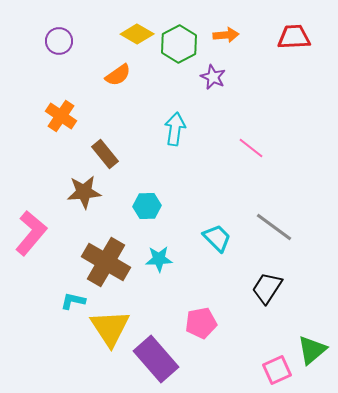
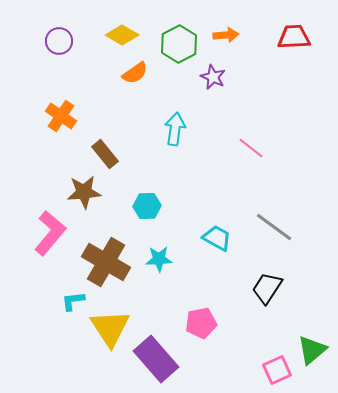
yellow diamond: moved 15 px left, 1 px down
orange semicircle: moved 17 px right, 2 px up
pink L-shape: moved 19 px right
cyan trapezoid: rotated 16 degrees counterclockwise
cyan L-shape: rotated 20 degrees counterclockwise
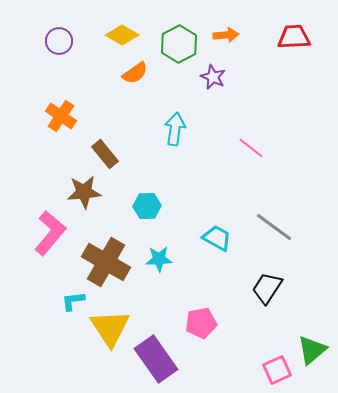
purple rectangle: rotated 6 degrees clockwise
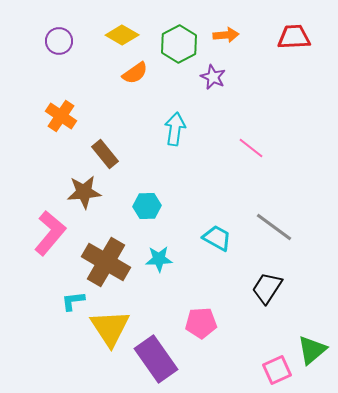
pink pentagon: rotated 8 degrees clockwise
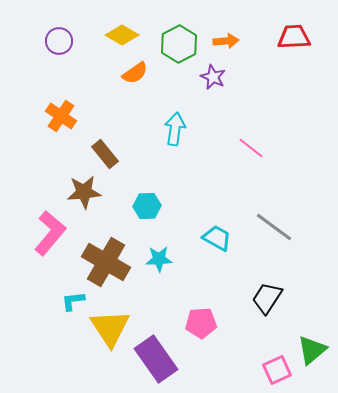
orange arrow: moved 6 px down
black trapezoid: moved 10 px down
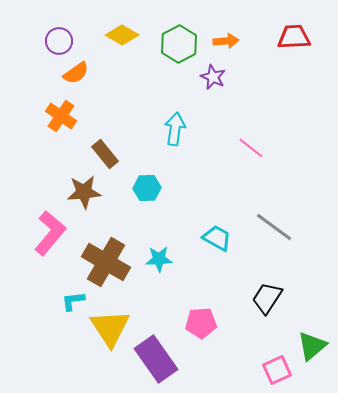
orange semicircle: moved 59 px left
cyan hexagon: moved 18 px up
green triangle: moved 4 px up
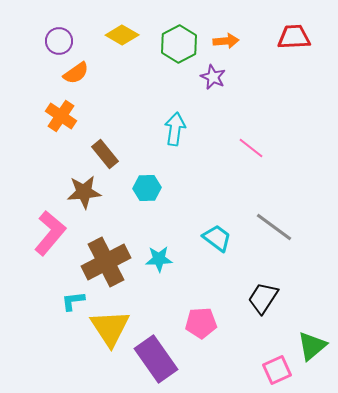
cyan trapezoid: rotated 8 degrees clockwise
brown cross: rotated 33 degrees clockwise
black trapezoid: moved 4 px left
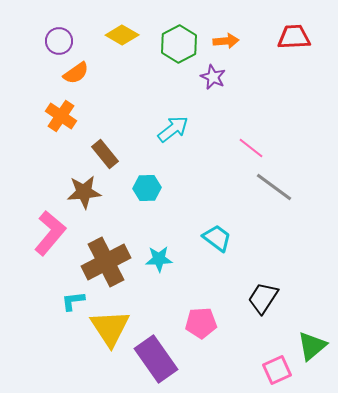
cyan arrow: moved 2 px left; rotated 44 degrees clockwise
gray line: moved 40 px up
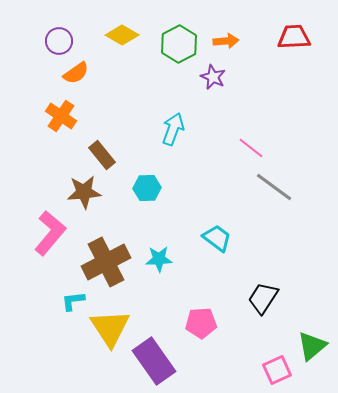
cyan arrow: rotated 32 degrees counterclockwise
brown rectangle: moved 3 px left, 1 px down
purple rectangle: moved 2 px left, 2 px down
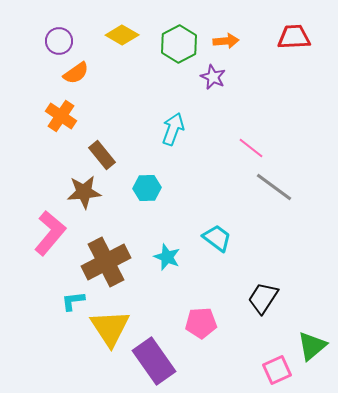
cyan star: moved 8 px right, 2 px up; rotated 24 degrees clockwise
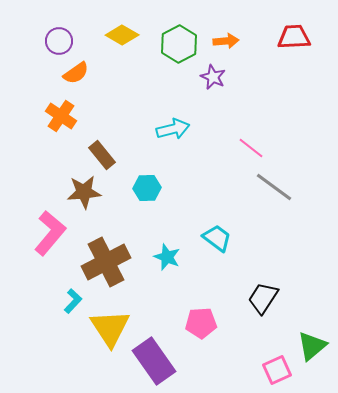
cyan arrow: rotated 56 degrees clockwise
cyan L-shape: rotated 140 degrees clockwise
